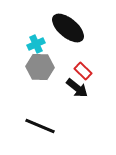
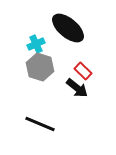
gray hexagon: rotated 16 degrees clockwise
black line: moved 2 px up
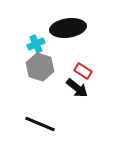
black ellipse: rotated 48 degrees counterclockwise
red rectangle: rotated 12 degrees counterclockwise
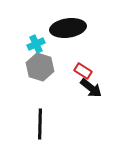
black arrow: moved 14 px right
black line: rotated 68 degrees clockwise
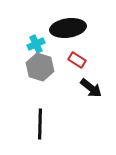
red rectangle: moved 6 px left, 11 px up
